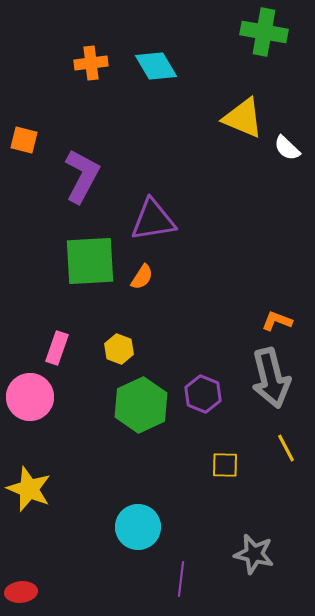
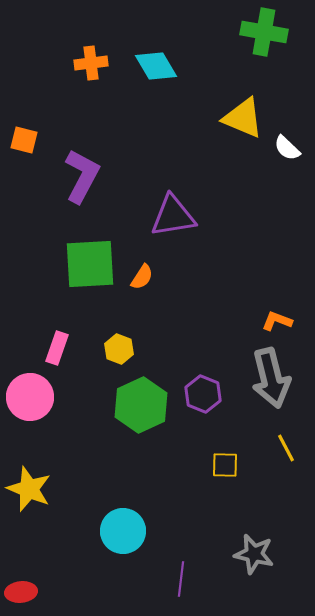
purple triangle: moved 20 px right, 4 px up
green square: moved 3 px down
cyan circle: moved 15 px left, 4 px down
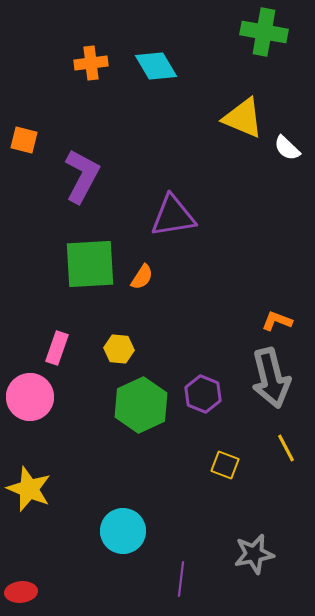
yellow hexagon: rotated 16 degrees counterclockwise
yellow square: rotated 20 degrees clockwise
gray star: rotated 24 degrees counterclockwise
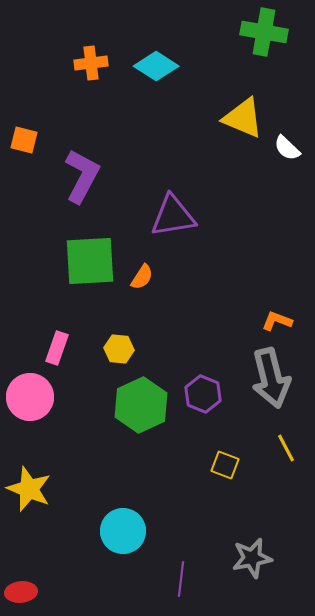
cyan diamond: rotated 27 degrees counterclockwise
green square: moved 3 px up
gray star: moved 2 px left, 4 px down
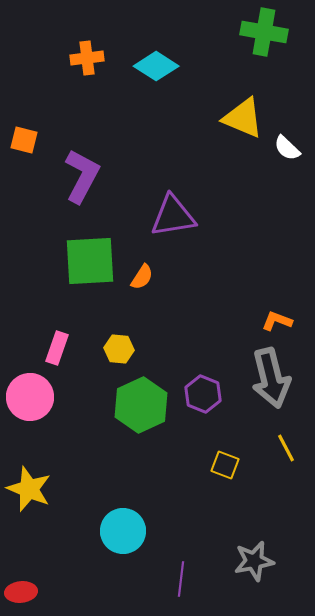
orange cross: moved 4 px left, 5 px up
gray star: moved 2 px right, 3 px down
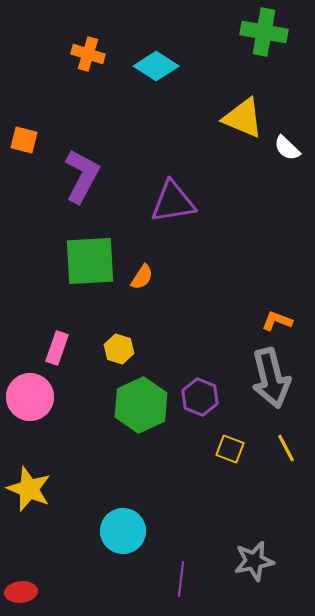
orange cross: moved 1 px right, 4 px up; rotated 24 degrees clockwise
purple triangle: moved 14 px up
yellow hexagon: rotated 12 degrees clockwise
purple hexagon: moved 3 px left, 3 px down
yellow square: moved 5 px right, 16 px up
